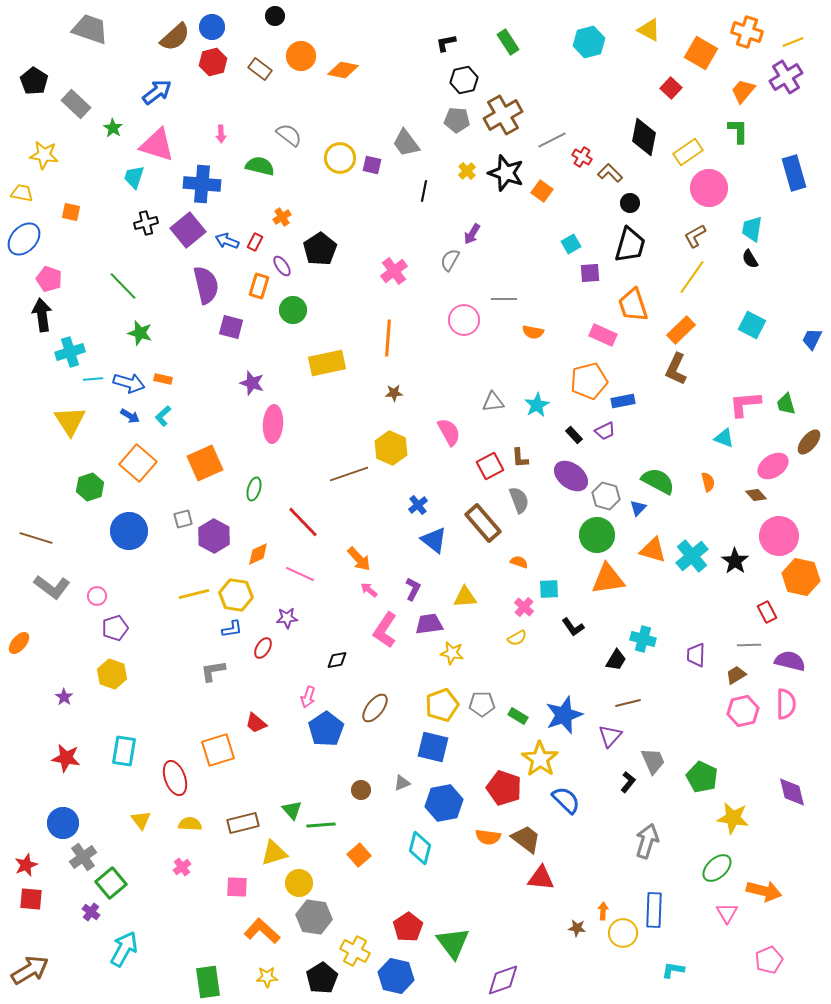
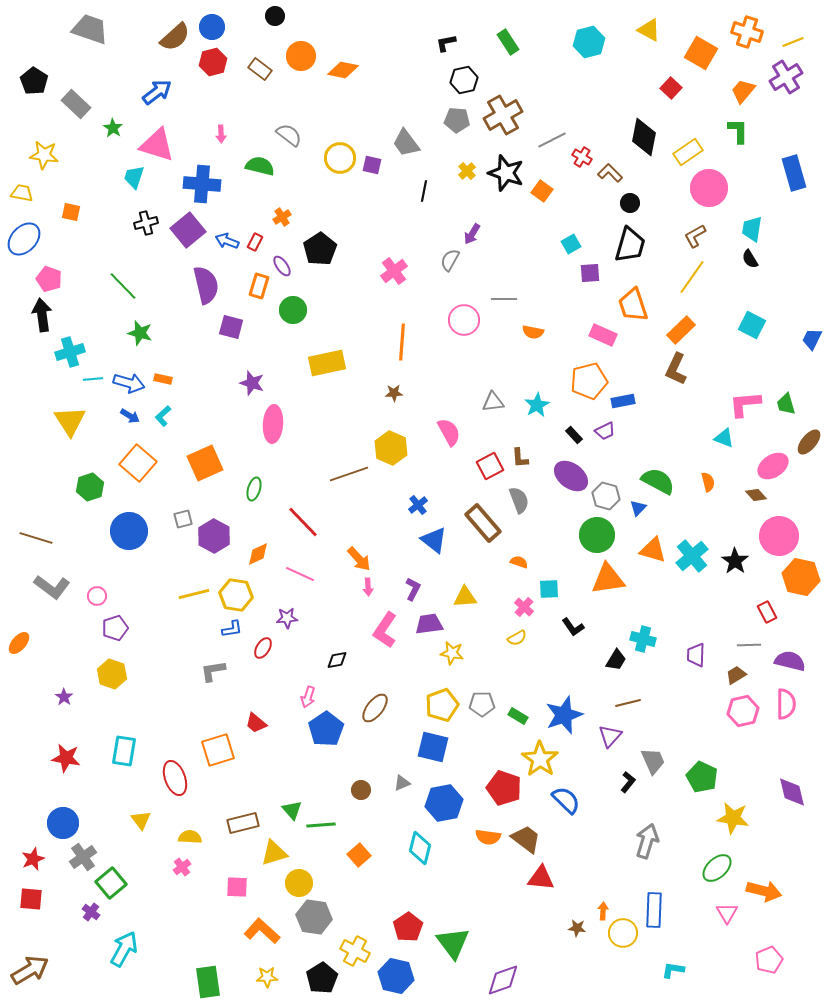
orange line at (388, 338): moved 14 px right, 4 px down
pink arrow at (369, 590): moved 1 px left, 3 px up; rotated 132 degrees counterclockwise
yellow semicircle at (190, 824): moved 13 px down
red star at (26, 865): moved 7 px right, 6 px up
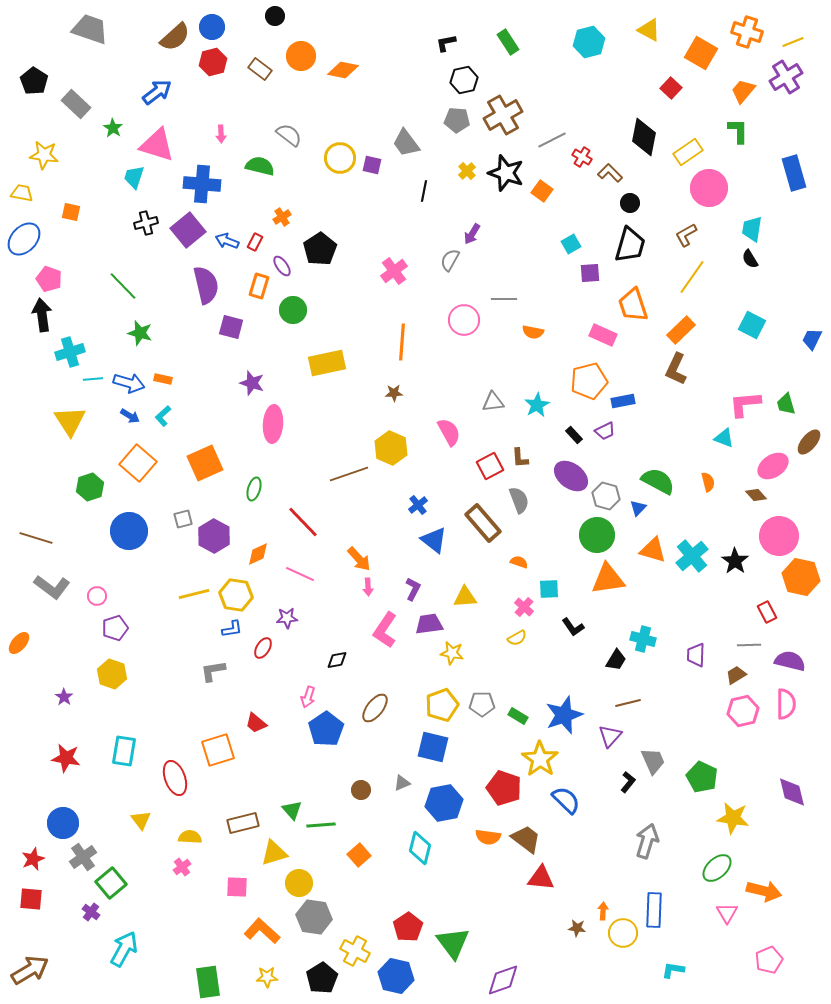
brown L-shape at (695, 236): moved 9 px left, 1 px up
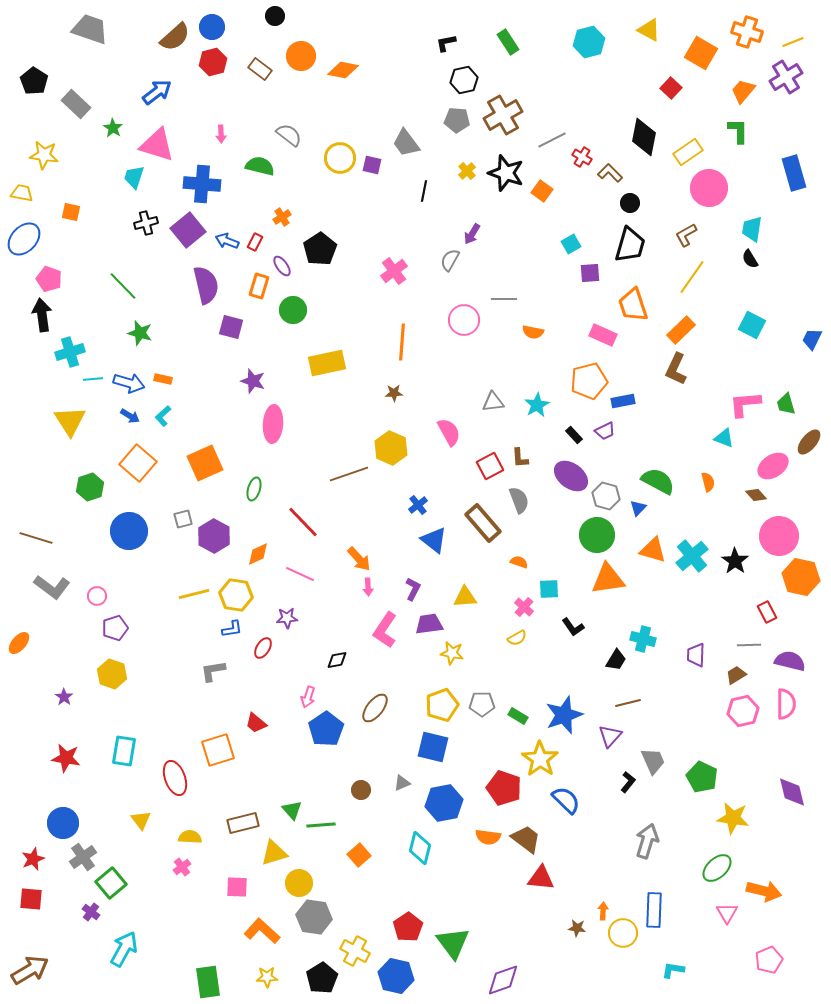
purple star at (252, 383): moved 1 px right, 2 px up
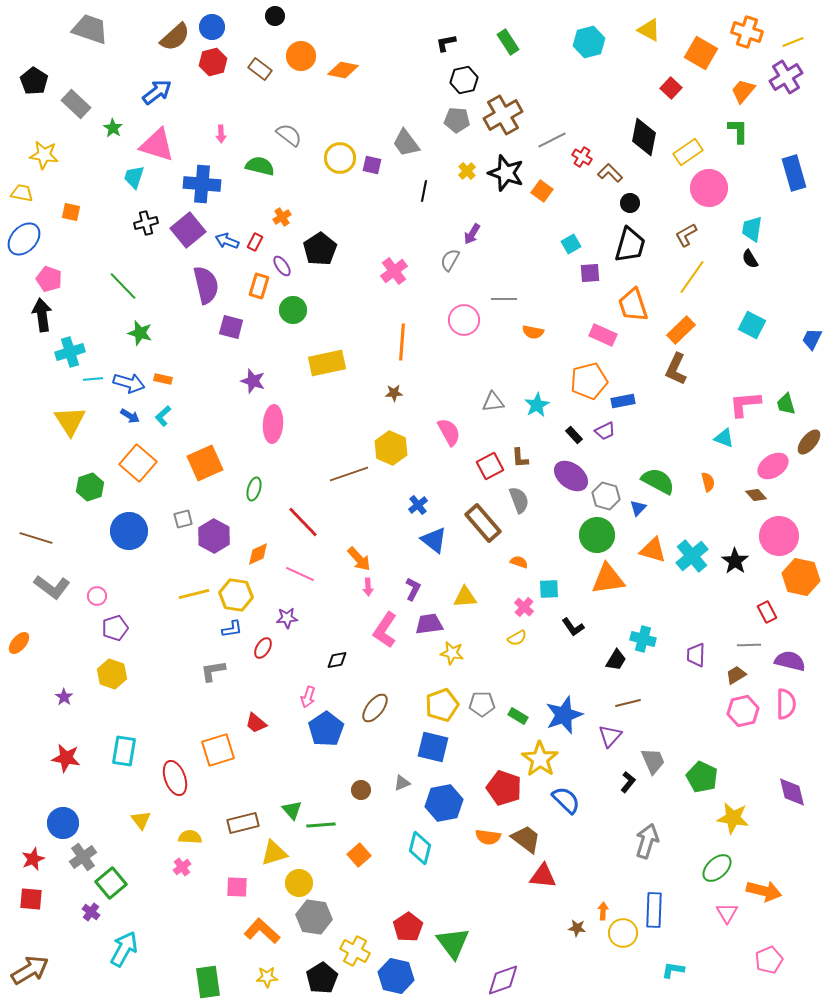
red triangle at (541, 878): moved 2 px right, 2 px up
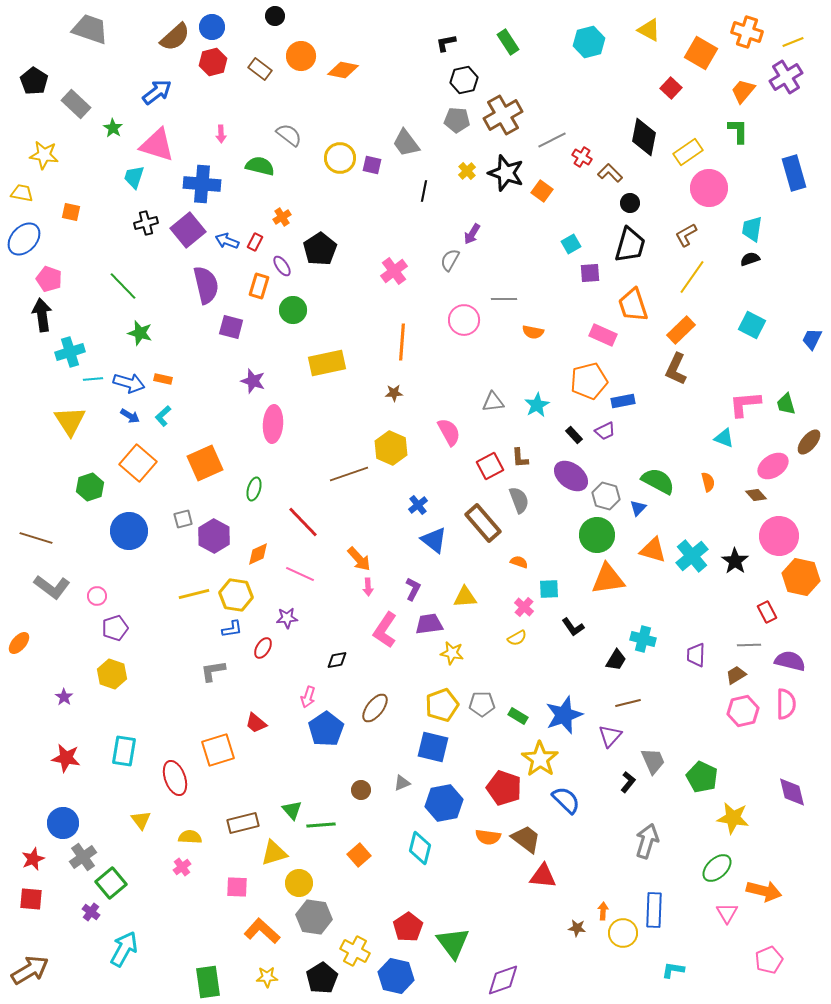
black semicircle at (750, 259): rotated 102 degrees clockwise
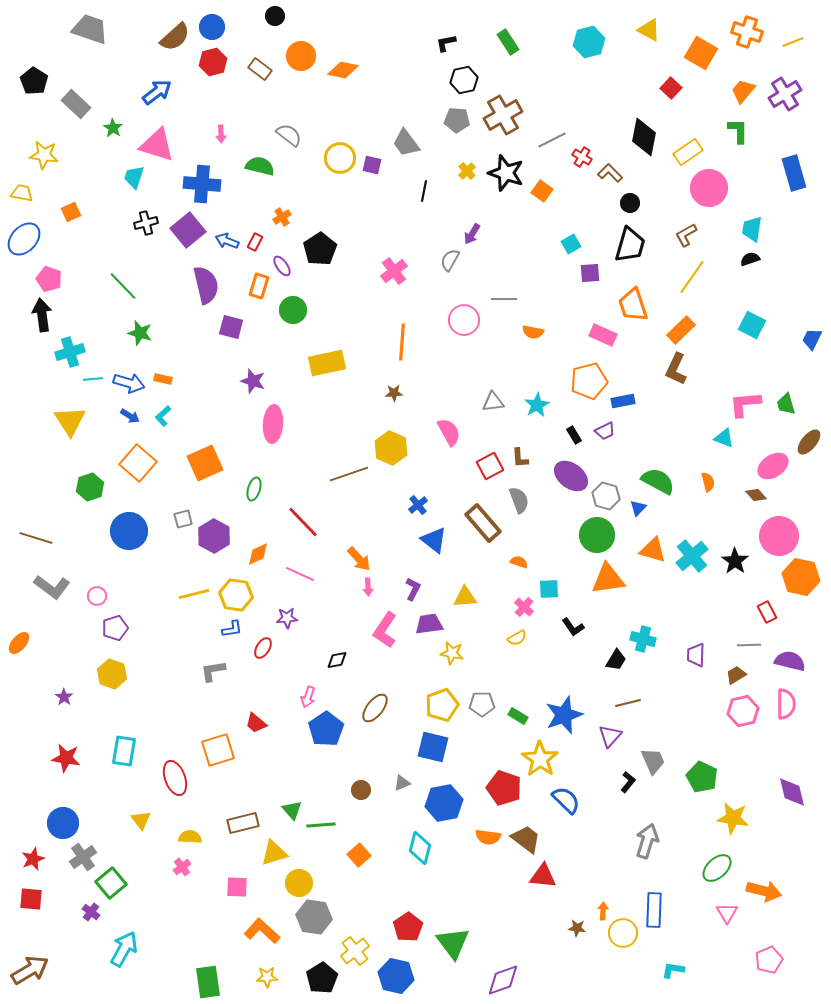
purple cross at (786, 77): moved 1 px left, 17 px down
orange square at (71, 212): rotated 36 degrees counterclockwise
black rectangle at (574, 435): rotated 12 degrees clockwise
yellow cross at (355, 951): rotated 24 degrees clockwise
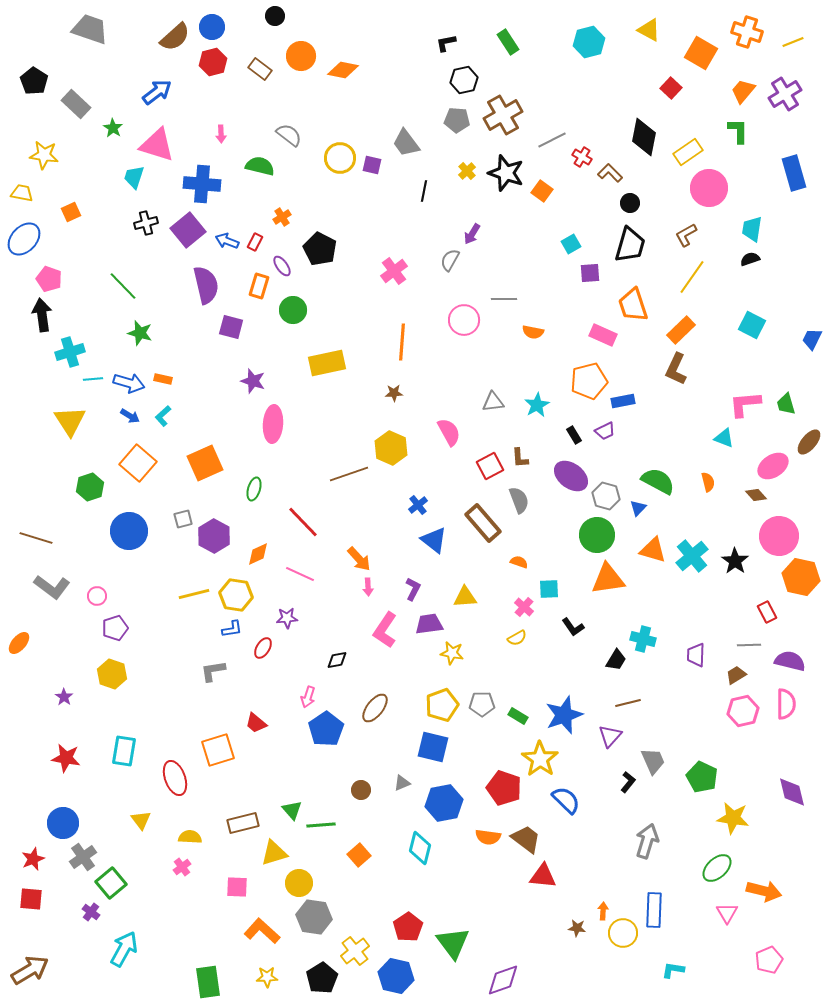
black pentagon at (320, 249): rotated 12 degrees counterclockwise
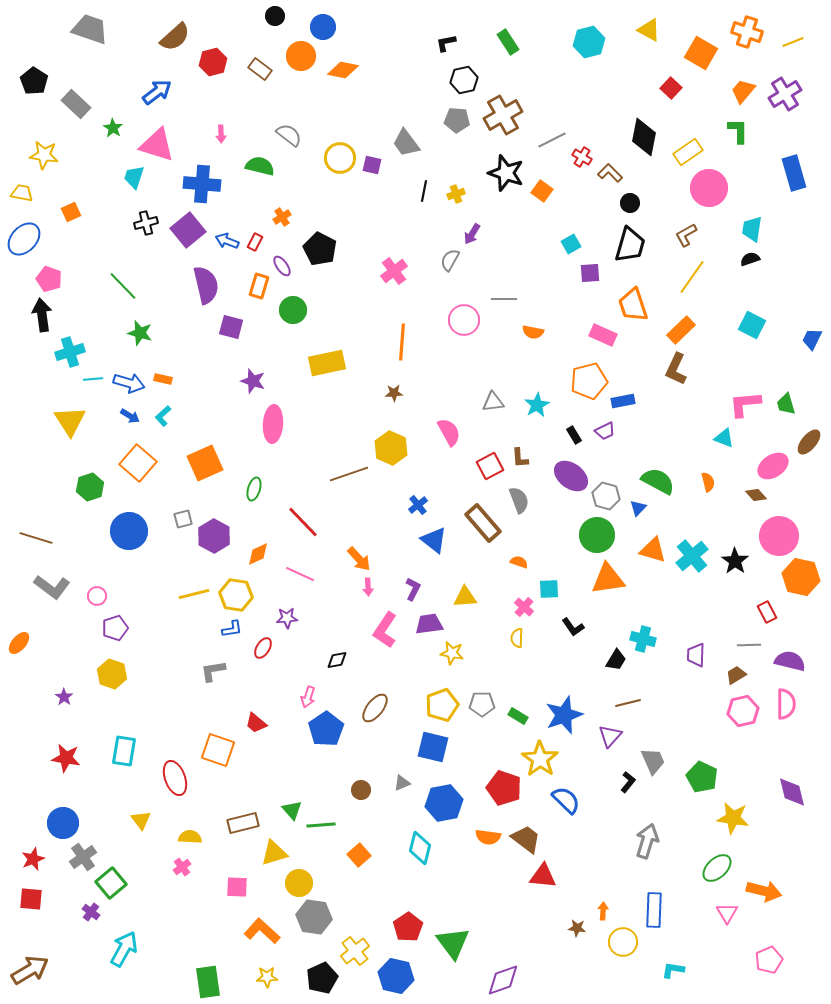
blue circle at (212, 27): moved 111 px right
yellow cross at (467, 171): moved 11 px left, 23 px down; rotated 24 degrees clockwise
yellow semicircle at (517, 638): rotated 120 degrees clockwise
orange square at (218, 750): rotated 36 degrees clockwise
yellow circle at (623, 933): moved 9 px down
black pentagon at (322, 978): rotated 8 degrees clockwise
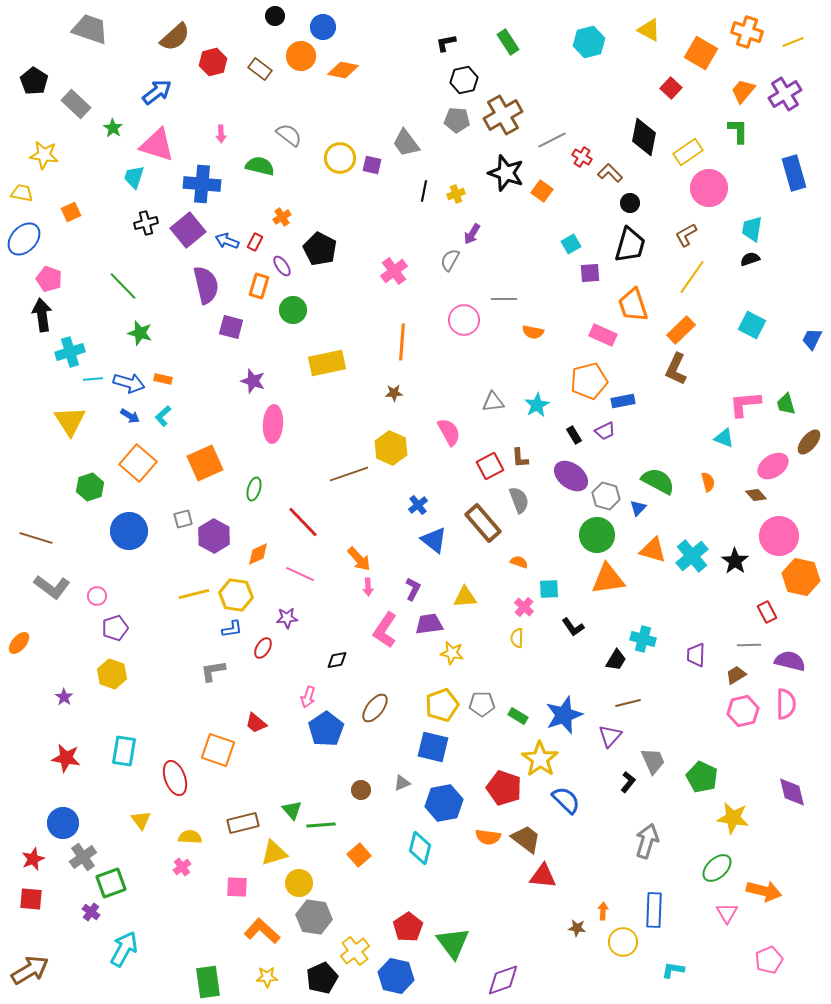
green square at (111, 883): rotated 20 degrees clockwise
